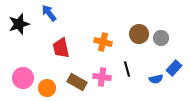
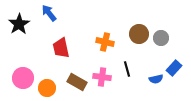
black star: rotated 15 degrees counterclockwise
orange cross: moved 2 px right
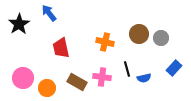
blue semicircle: moved 12 px left, 1 px up
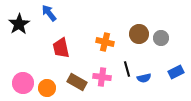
blue rectangle: moved 2 px right, 4 px down; rotated 21 degrees clockwise
pink circle: moved 5 px down
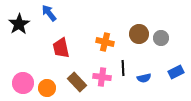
black line: moved 4 px left, 1 px up; rotated 14 degrees clockwise
brown rectangle: rotated 18 degrees clockwise
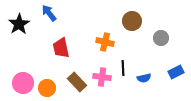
brown circle: moved 7 px left, 13 px up
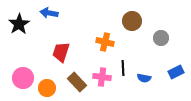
blue arrow: rotated 42 degrees counterclockwise
red trapezoid: moved 4 px down; rotated 30 degrees clockwise
blue semicircle: rotated 24 degrees clockwise
pink circle: moved 5 px up
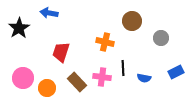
black star: moved 4 px down
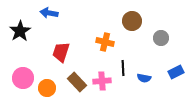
black star: moved 1 px right, 3 px down
pink cross: moved 4 px down; rotated 12 degrees counterclockwise
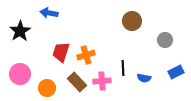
gray circle: moved 4 px right, 2 px down
orange cross: moved 19 px left, 13 px down; rotated 30 degrees counterclockwise
pink circle: moved 3 px left, 4 px up
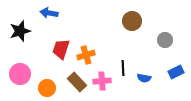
black star: rotated 15 degrees clockwise
red trapezoid: moved 3 px up
